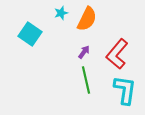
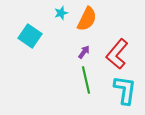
cyan square: moved 2 px down
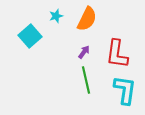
cyan star: moved 5 px left, 3 px down
cyan square: rotated 15 degrees clockwise
red L-shape: rotated 32 degrees counterclockwise
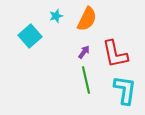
red L-shape: moved 2 px left; rotated 20 degrees counterclockwise
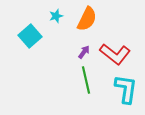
red L-shape: rotated 40 degrees counterclockwise
cyan L-shape: moved 1 px right, 1 px up
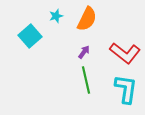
red L-shape: moved 10 px right, 1 px up
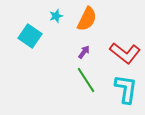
cyan square: rotated 15 degrees counterclockwise
green line: rotated 20 degrees counterclockwise
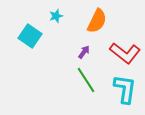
orange semicircle: moved 10 px right, 2 px down
cyan L-shape: moved 1 px left
